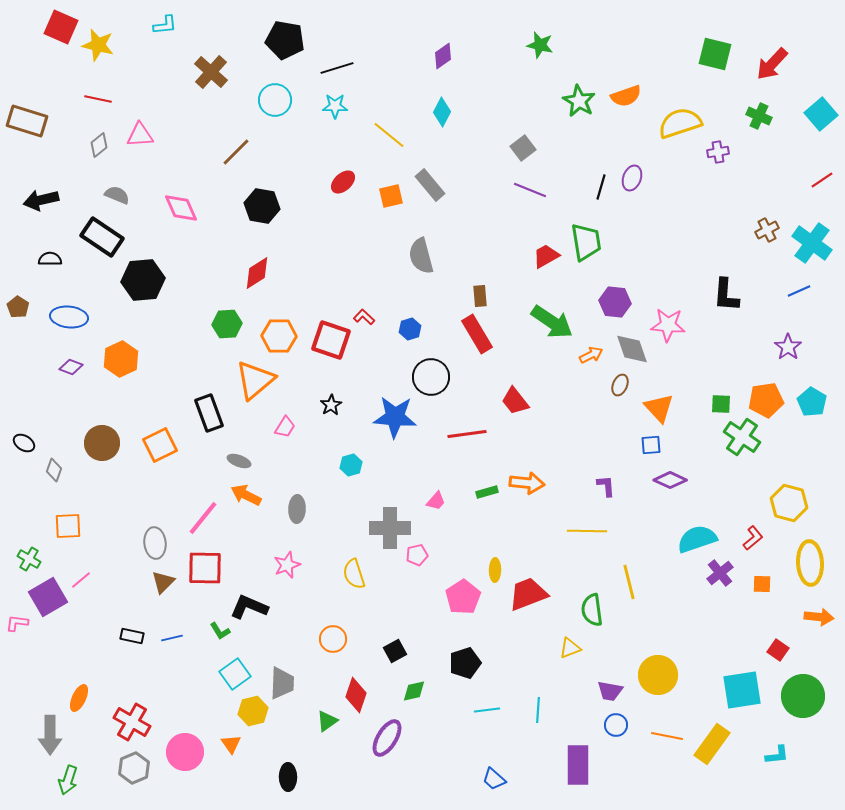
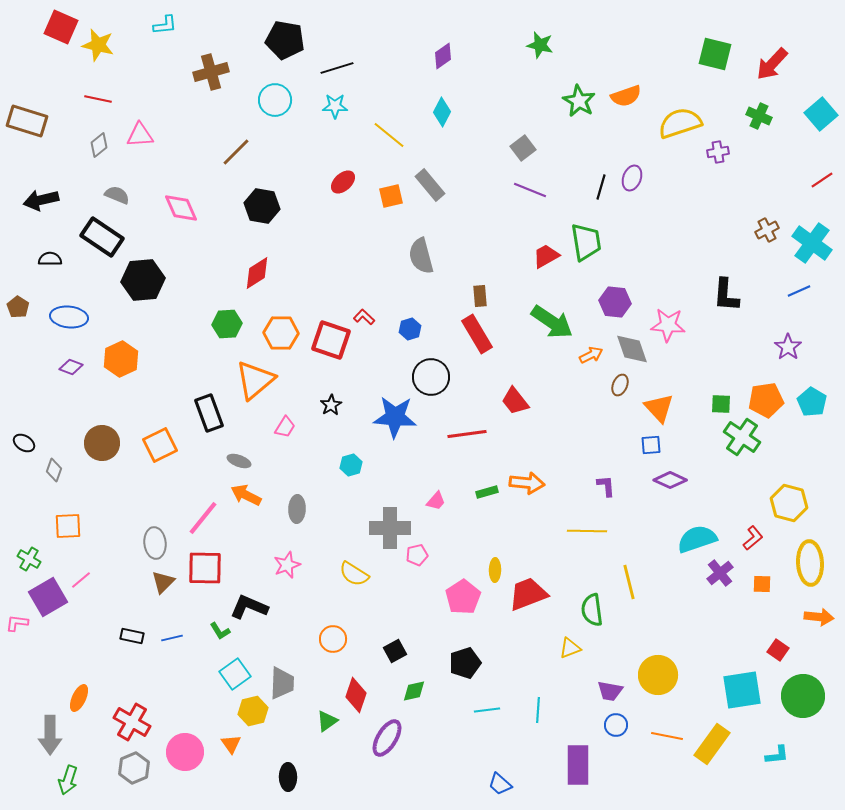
brown cross at (211, 72): rotated 32 degrees clockwise
orange hexagon at (279, 336): moved 2 px right, 3 px up
yellow semicircle at (354, 574): rotated 40 degrees counterclockwise
blue trapezoid at (494, 779): moved 6 px right, 5 px down
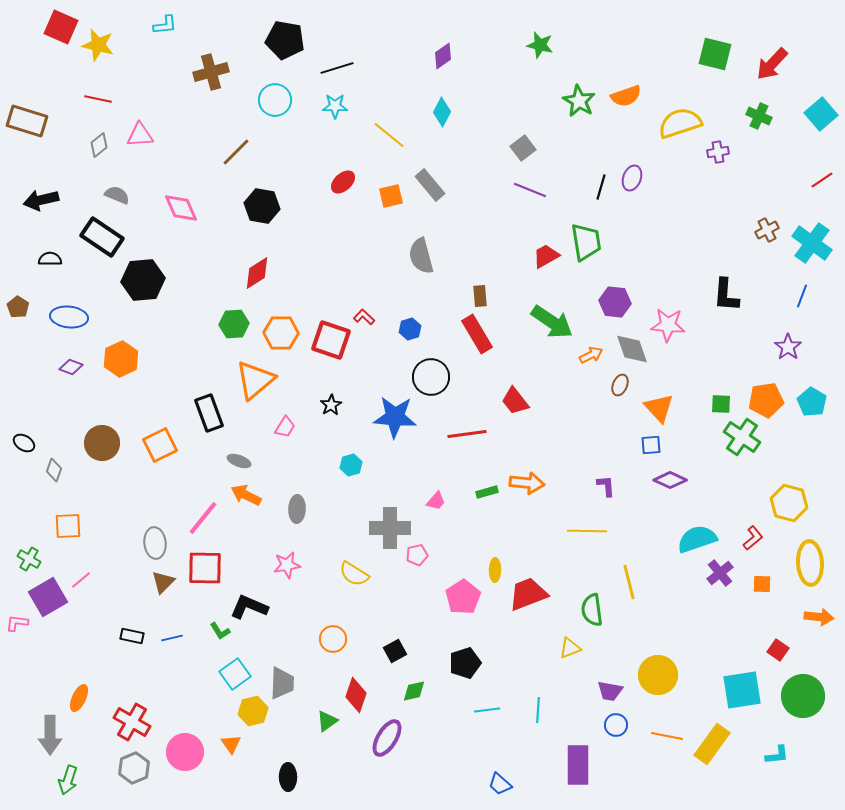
blue line at (799, 291): moved 3 px right, 5 px down; rotated 45 degrees counterclockwise
green hexagon at (227, 324): moved 7 px right
pink star at (287, 565): rotated 12 degrees clockwise
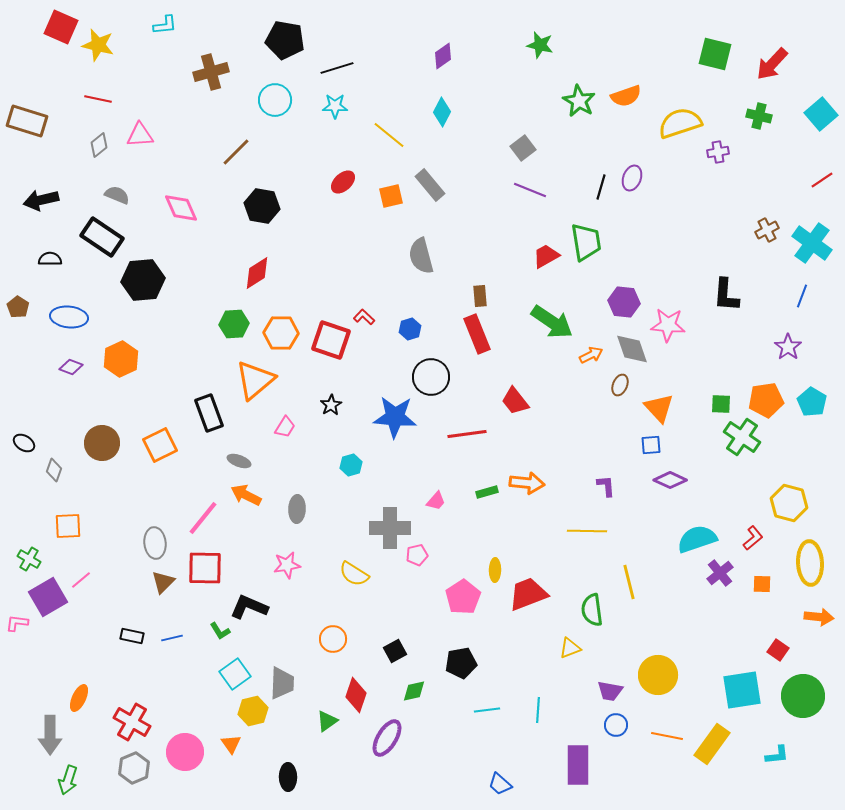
green cross at (759, 116): rotated 10 degrees counterclockwise
purple hexagon at (615, 302): moved 9 px right
red rectangle at (477, 334): rotated 9 degrees clockwise
black pentagon at (465, 663): moved 4 px left; rotated 8 degrees clockwise
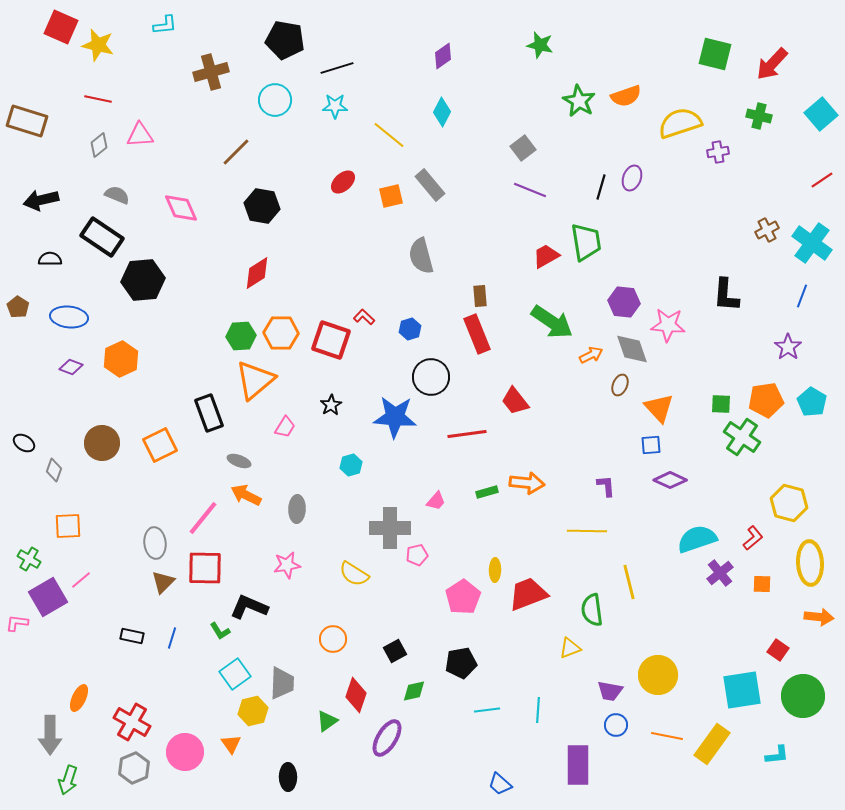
green hexagon at (234, 324): moved 7 px right, 12 px down
blue line at (172, 638): rotated 60 degrees counterclockwise
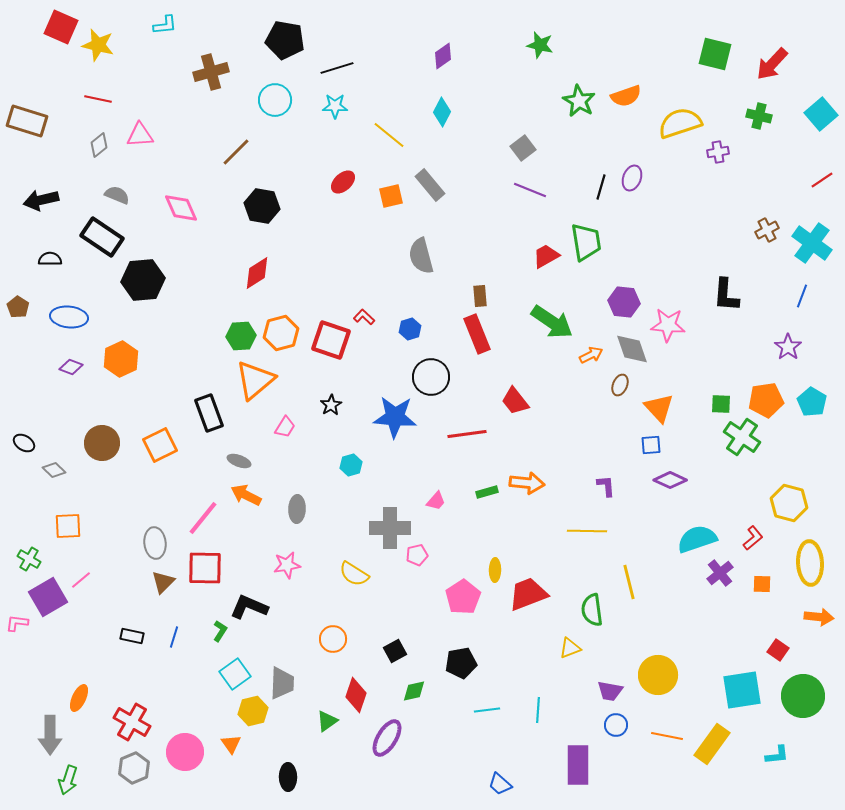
orange hexagon at (281, 333): rotated 16 degrees counterclockwise
gray diamond at (54, 470): rotated 65 degrees counterclockwise
green L-shape at (220, 631): rotated 115 degrees counterclockwise
blue line at (172, 638): moved 2 px right, 1 px up
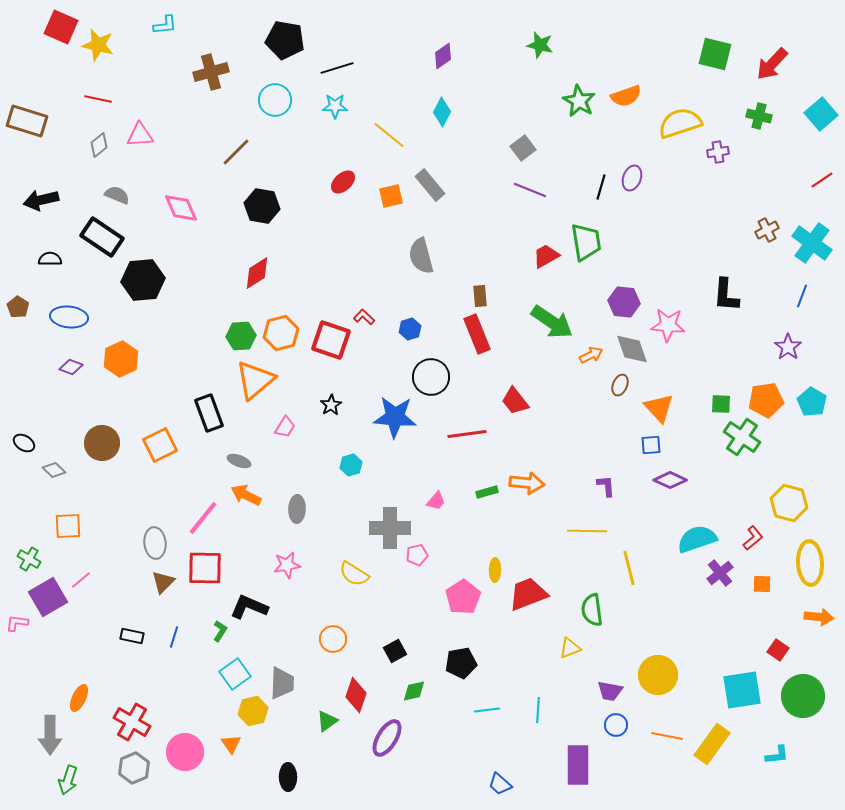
yellow line at (629, 582): moved 14 px up
